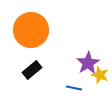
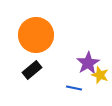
orange circle: moved 5 px right, 5 px down
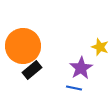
orange circle: moved 13 px left, 11 px down
purple star: moved 7 px left, 5 px down
yellow star: moved 28 px up
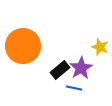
black rectangle: moved 28 px right
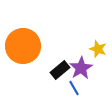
yellow star: moved 2 px left, 2 px down
blue line: rotated 49 degrees clockwise
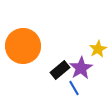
yellow star: rotated 24 degrees clockwise
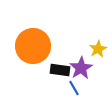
orange circle: moved 10 px right
black rectangle: rotated 48 degrees clockwise
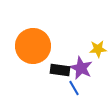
yellow star: rotated 24 degrees clockwise
purple star: rotated 15 degrees counterclockwise
